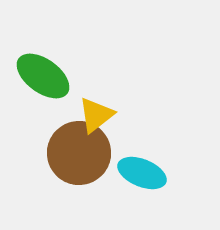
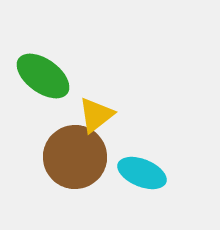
brown circle: moved 4 px left, 4 px down
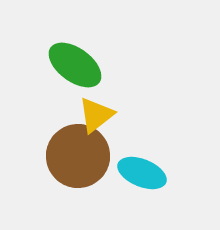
green ellipse: moved 32 px right, 11 px up
brown circle: moved 3 px right, 1 px up
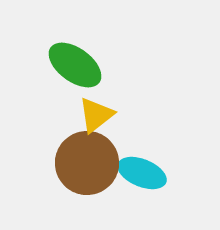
brown circle: moved 9 px right, 7 px down
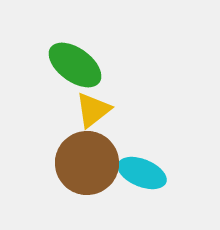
yellow triangle: moved 3 px left, 5 px up
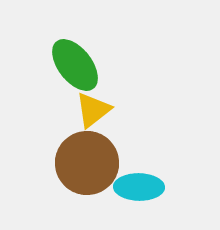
green ellipse: rotated 16 degrees clockwise
cyan ellipse: moved 3 px left, 14 px down; rotated 21 degrees counterclockwise
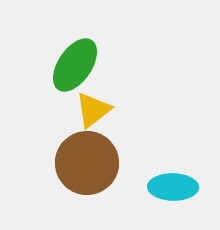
green ellipse: rotated 72 degrees clockwise
cyan ellipse: moved 34 px right
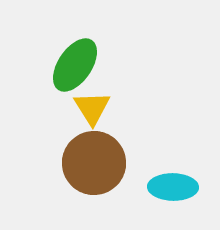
yellow triangle: moved 1 px left, 2 px up; rotated 24 degrees counterclockwise
brown circle: moved 7 px right
